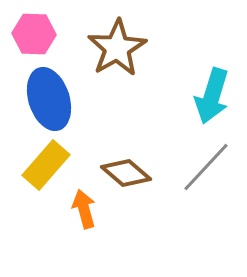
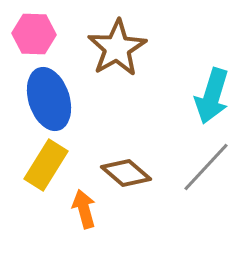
yellow rectangle: rotated 9 degrees counterclockwise
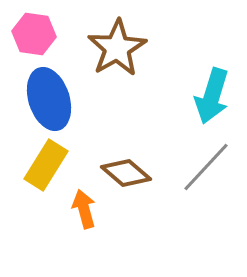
pink hexagon: rotated 6 degrees clockwise
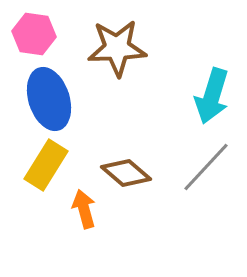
brown star: rotated 28 degrees clockwise
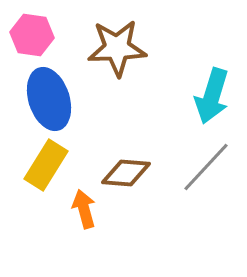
pink hexagon: moved 2 px left, 1 px down
brown diamond: rotated 36 degrees counterclockwise
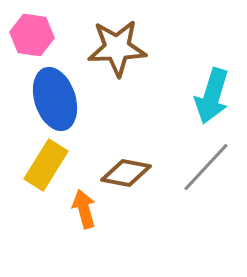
blue ellipse: moved 6 px right
brown diamond: rotated 6 degrees clockwise
